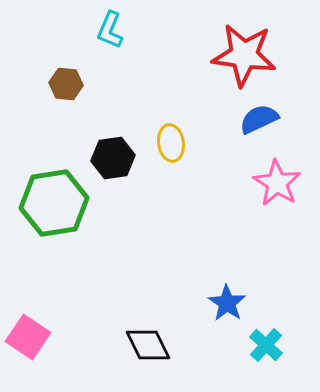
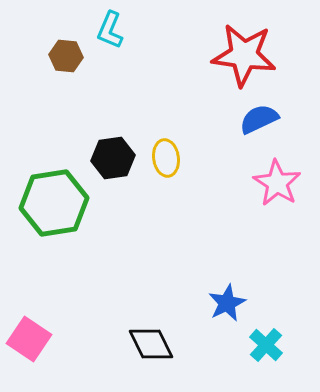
brown hexagon: moved 28 px up
yellow ellipse: moved 5 px left, 15 px down
blue star: rotated 12 degrees clockwise
pink square: moved 1 px right, 2 px down
black diamond: moved 3 px right, 1 px up
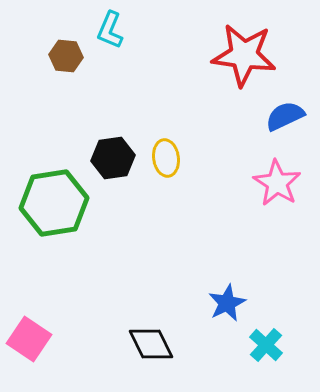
blue semicircle: moved 26 px right, 3 px up
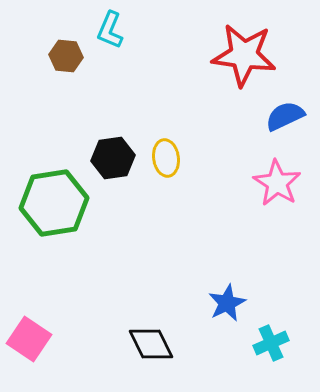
cyan cross: moved 5 px right, 2 px up; rotated 24 degrees clockwise
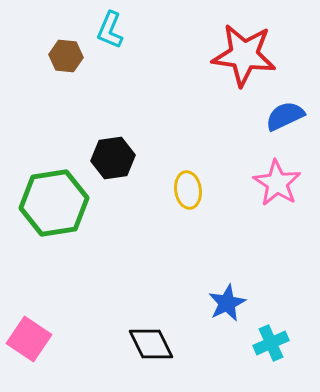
yellow ellipse: moved 22 px right, 32 px down
